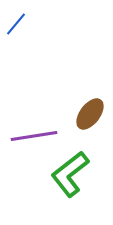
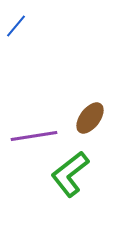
blue line: moved 2 px down
brown ellipse: moved 4 px down
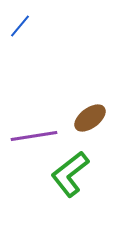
blue line: moved 4 px right
brown ellipse: rotated 16 degrees clockwise
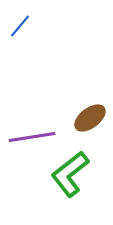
purple line: moved 2 px left, 1 px down
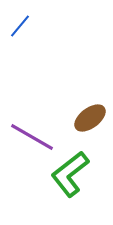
purple line: rotated 39 degrees clockwise
